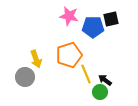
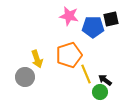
yellow arrow: moved 1 px right
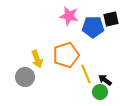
orange pentagon: moved 3 px left
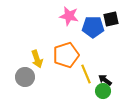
green circle: moved 3 px right, 1 px up
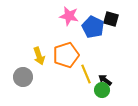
black square: rotated 28 degrees clockwise
blue pentagon: rotated 25 degrees clockwise
yellow arrow: moved 2 px right, 3 px up
gray circle: moved 2 px left
green circle: moved 1 px left, 1 px up
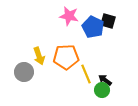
black square: moved 3 px left, 2 px down
orange pentagon: moved 2 px down; rotated 15 degrees clockwise
gray circle: moved 1 px right, 5 px up
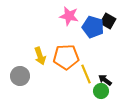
black square: rotated 14 degrees clockwise
blue pentagon: rotated 10 degrees counterclockwise
yellow arrow: moved 1 px right
gray circle: moved 4 px left, 4 px down
green circle: moved 1 px left, 1 px down
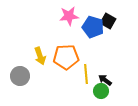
pink star: rotated 18 degrees counterclockwise
yellow line: rotated 18 degrees clockwise
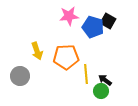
yellow arrow: moved 3 px left, 5 px up
